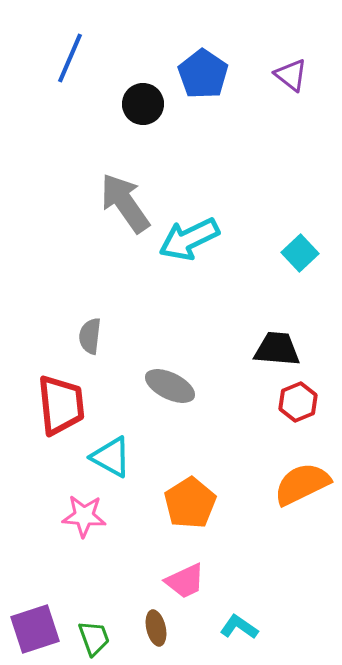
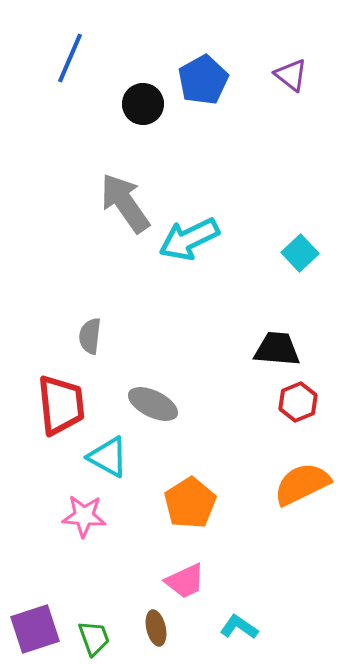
blue pentagon: moved 6 px down; rotated 9 degrees clockwise
gray ellipse: moved 17 px left, 18 px down
cyan triangle: moved 3 px left
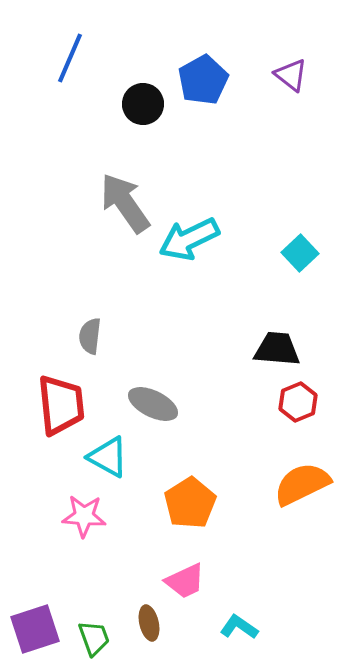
brown ellipse: moved 7 px left, 5 px up
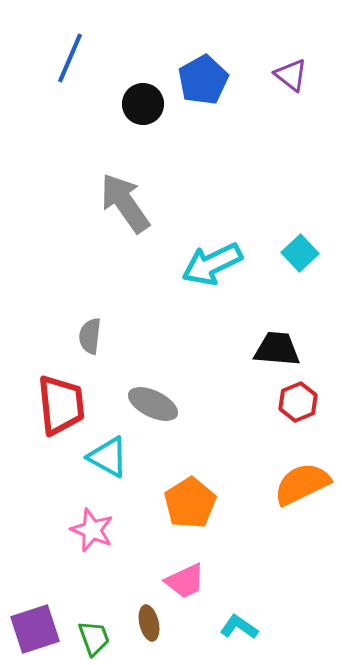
cyan arrow: moved 23 px right, 25 px down
pink star: moved 8 px right, 14 px down; rotated 18 degrees clockwise
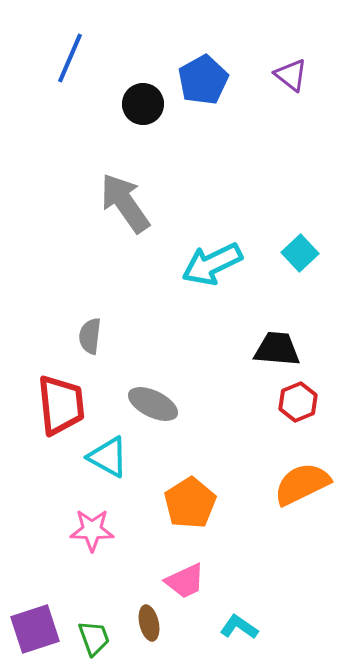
pink star: rotated 21 degrees counterclockwise
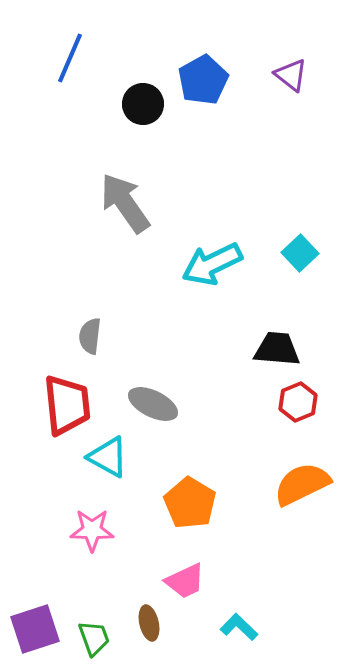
red trapezoid: moved 6 px right
orange pentagon: rotated 9 degrees counterclockwise
cyan L-shape: rotated 9 degrees clockwise
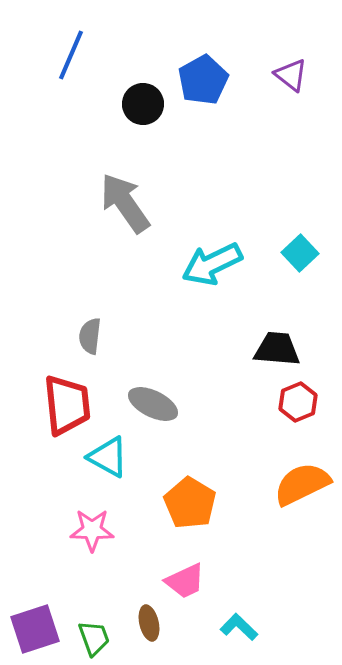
blue line: moved 1 px right, 3 px up
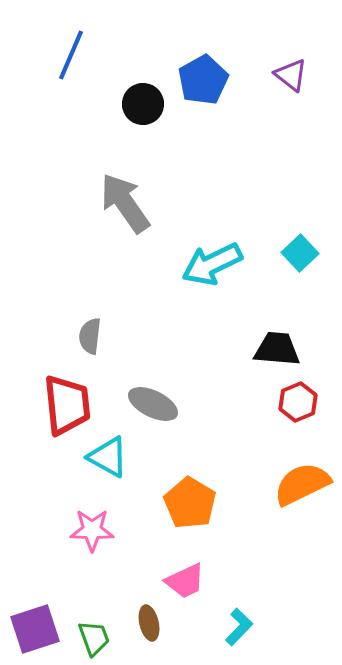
cyan L-shape: rotated 90 degrees clockwise
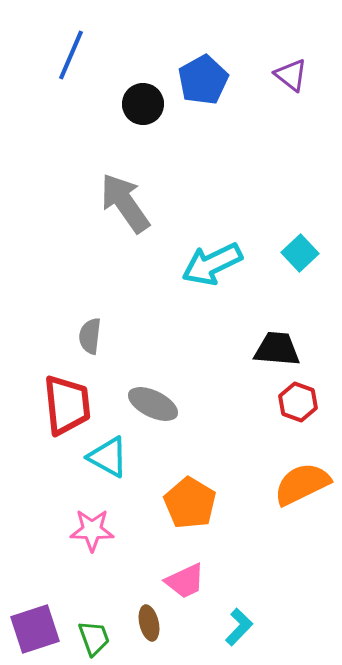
red hexagon: rotated 18 degrees counterclockwise
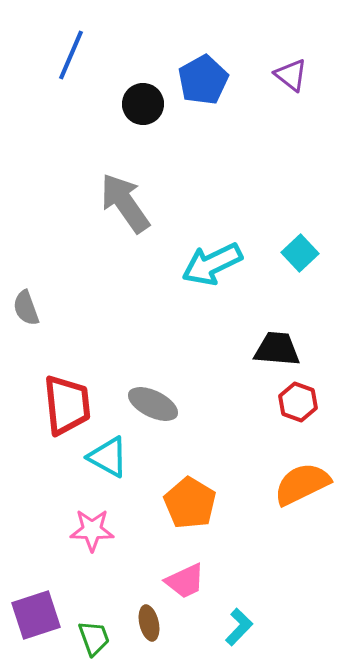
gray semicircle: moved 64 px left, 28 px up; rotated 27 degrees counterclockwise
purple square: moved 1 px right, 14 px up
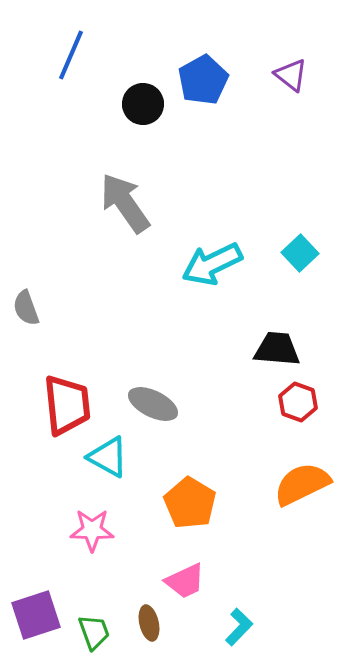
green trapezoid: moved 6 px up
